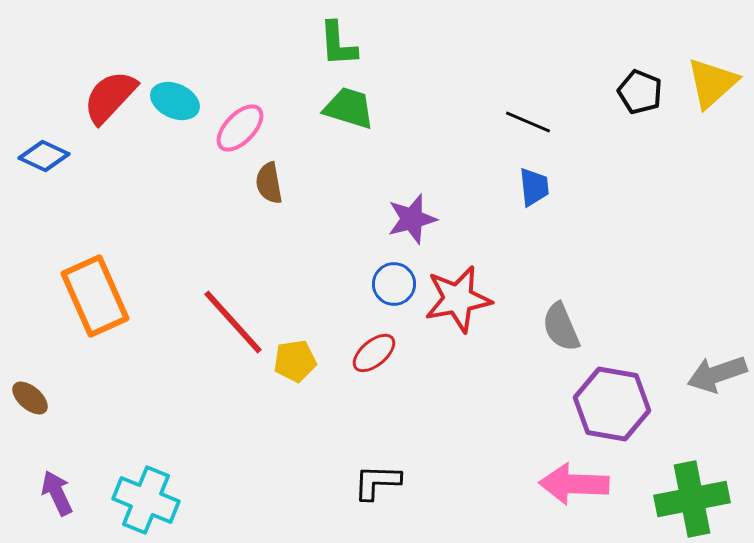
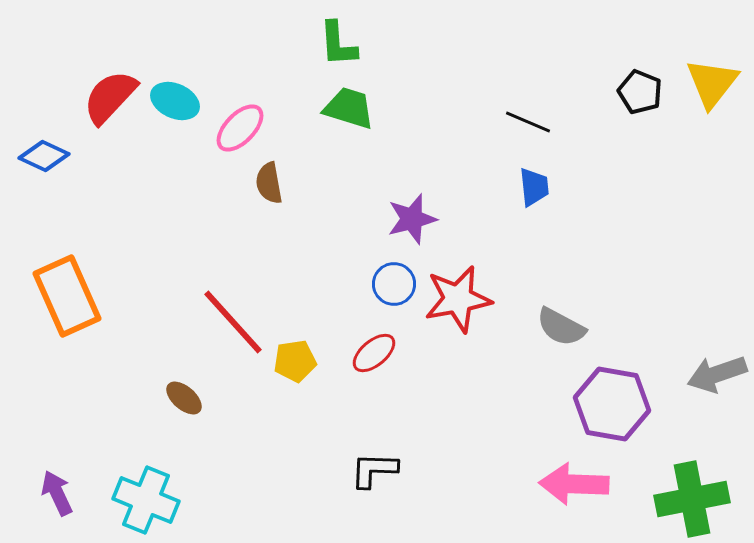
yellow triangle: rotated 10 degrees counterclockwise
orange rectangle: moved 28 px left
gray semicircle: rotated 39 degrees counterclockwise
brown ellipse: moved 154 px right
black L-shape: moved 3 px left, 12 px up
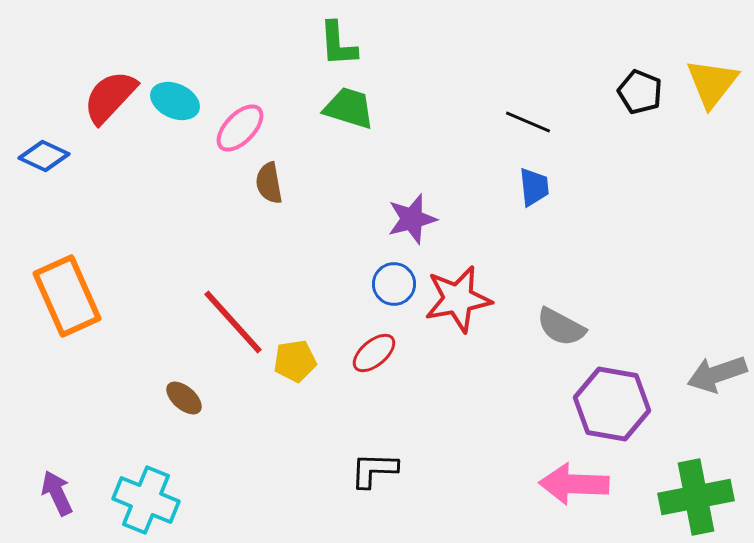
green cross: moved 4 px right, 2 px up
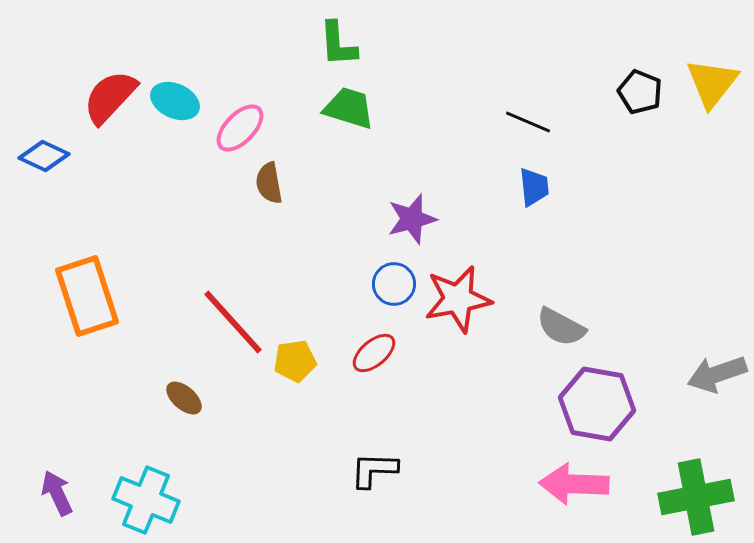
orange rectangle: moved 20 px right; rotated 6 degrees clockwise
purple hexagon: moved 15 px left
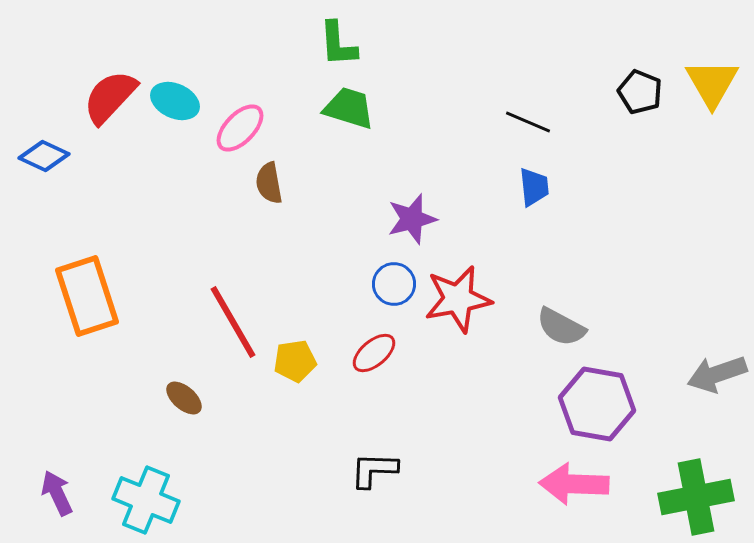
yellow triangle: rotated 8 degrees counterclockwise
red line: rotated 12 degrees clockwise
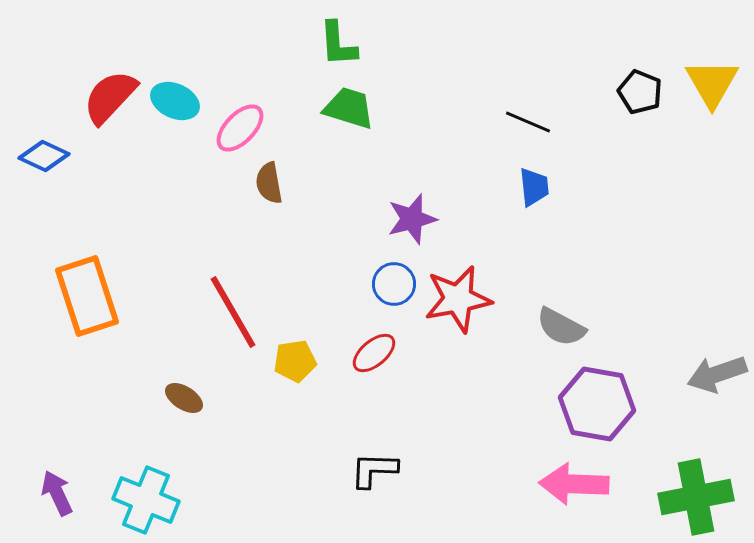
red line: moved 10 px up
brown ellipse: rotated 9 degrees counterclockwise
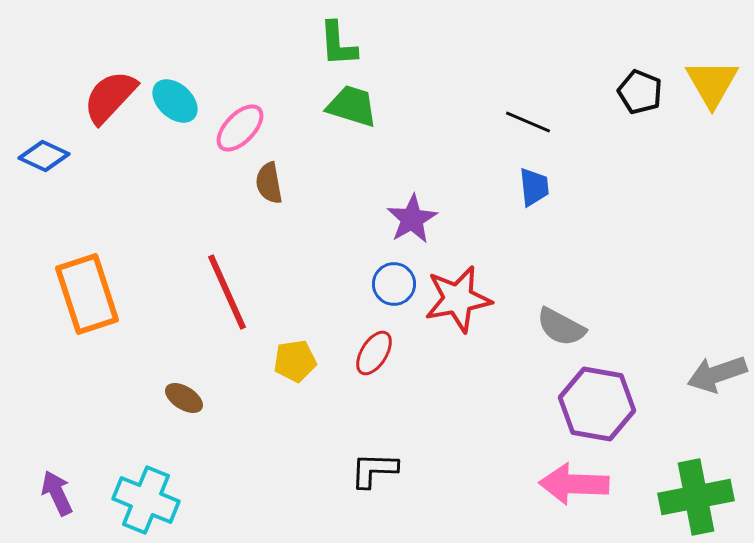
cyan ellipse: rotated 18 degrees clockwise
green trapezoid: moved 3 px right, 2 px up
purple star: rotated 15 degrees counterclockwise
orange rectangle: moved 2 px up
red line: moved 6 px left, 20 px up; rotated 6 degrees clockwise
red ellipse: rotated 18 degrees counterclockwise
